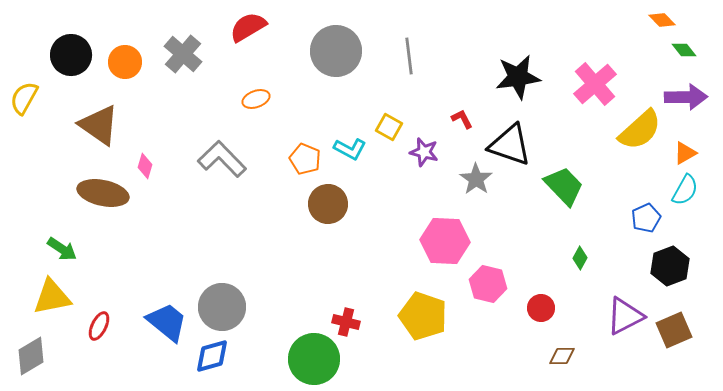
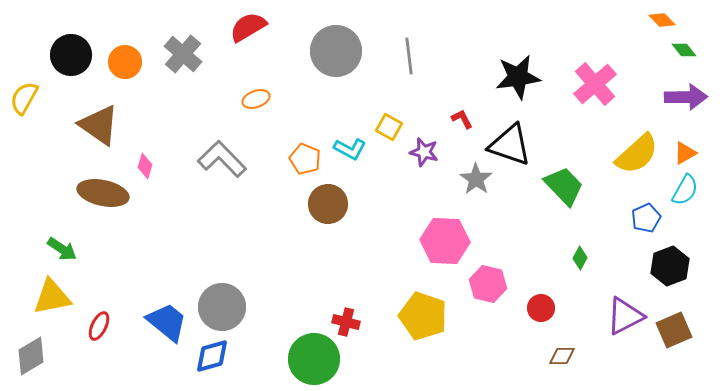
yellow semicircle at (640, 130): moved 3 px left, 24 px down
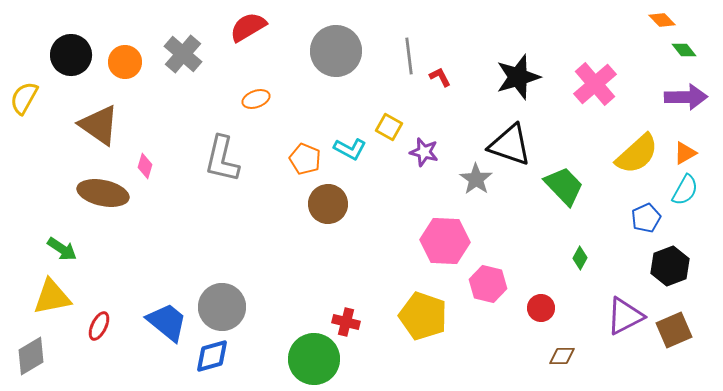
black star at (518, 77): rotated 9 degrees counterclockwise
red L-shape at (462, 119): moved 22 px left, 42 px up
gray L-shape at (222, 159): rotated 123 degrees counterclockwise
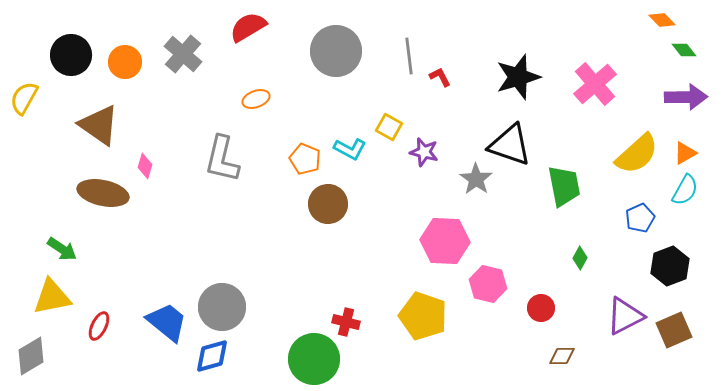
green trapezoid at (564, 186): rotated 33 degrees clockwise
blue pentagon at (646, 218): moved 6 px left
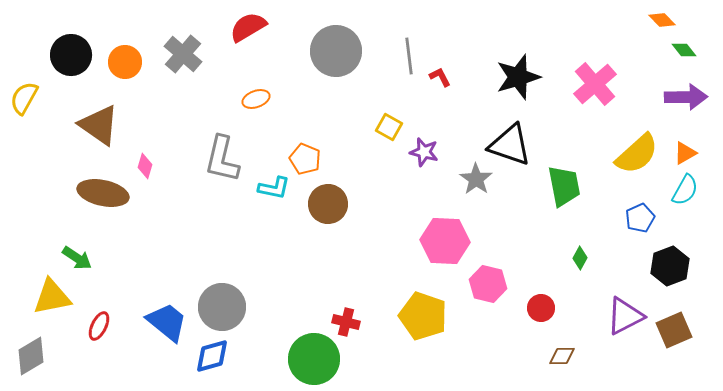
cyan L-shape at (350, 149): moved 76 px left, 39 px down; rotated 16 degrees counterclockwise
green arrow at (62, 249): moved 15 px right, 9 px down
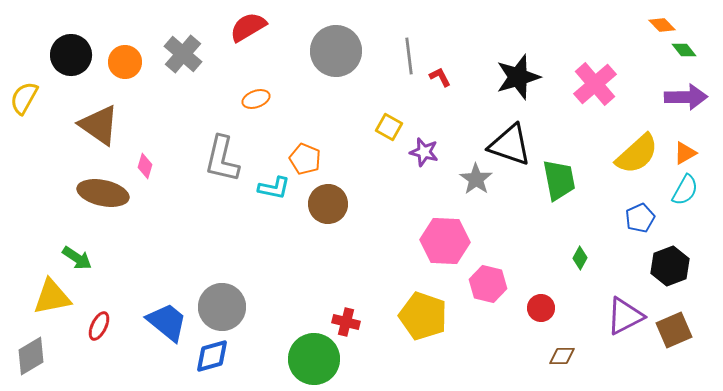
orange diamond at (662, 20): moved 5 px down
green trapezoid at (564, 186): moved 5 px left, 6 px up
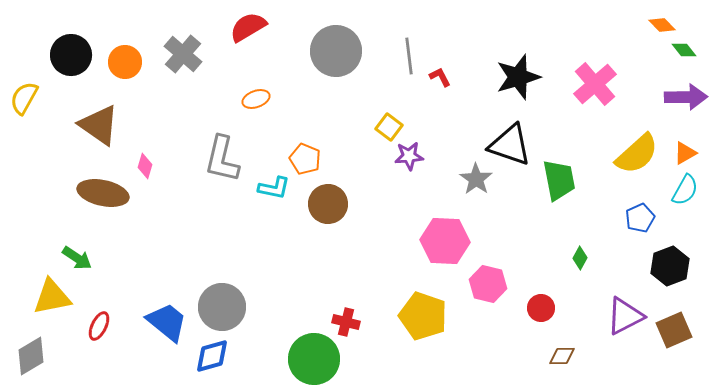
yellow square at (389, 127): rotated 8 degrees clockwise
purple star at (424, 152): moved 15 px left, 4 px down; rotated 20 degrees counterclockwise
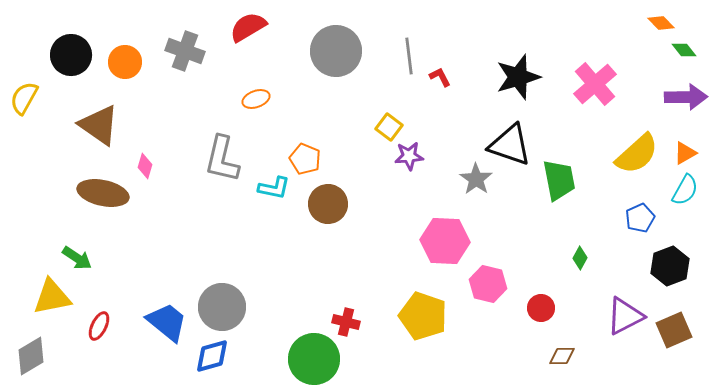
orange diamond at (662, 25): moved 1 px left, 2 px up
gray cross at (183, 54): moved 2 px right, 3 px up; rotated 21 degrees counterclockwise
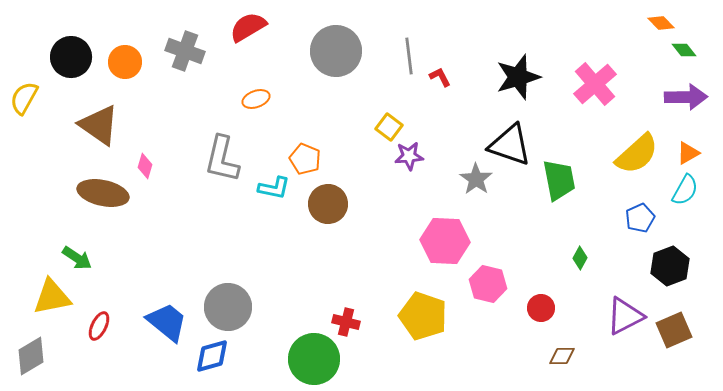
black circle at (71, 55): moved 2 px down
orange triangle at (685, 153): moved 3 px right
gray circle at (222, 307): moved 6 px right
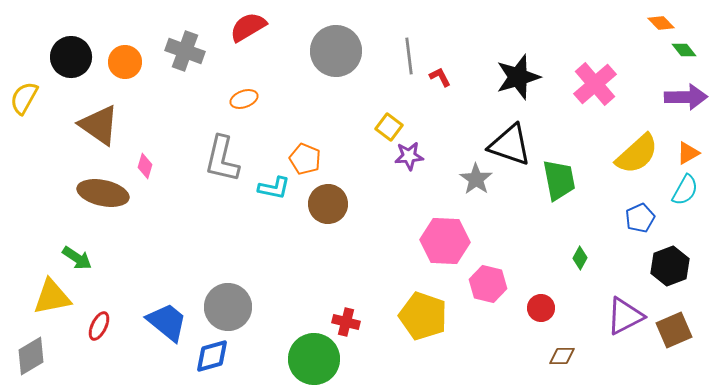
orange ellipse at (256, 99): moved 12 px left
